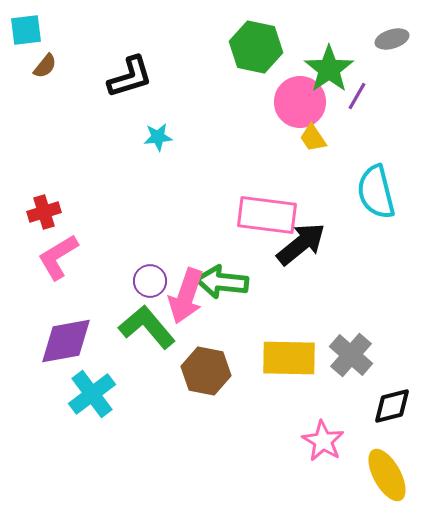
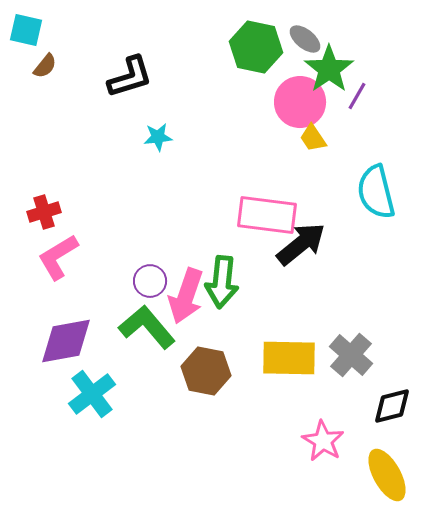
cyan square: rotated 20 degrees clockwise
gray ellipse: moved 87 px left; rotated 56 degrees clockwise
green arrow: rotated 90 degrees counterclockwise
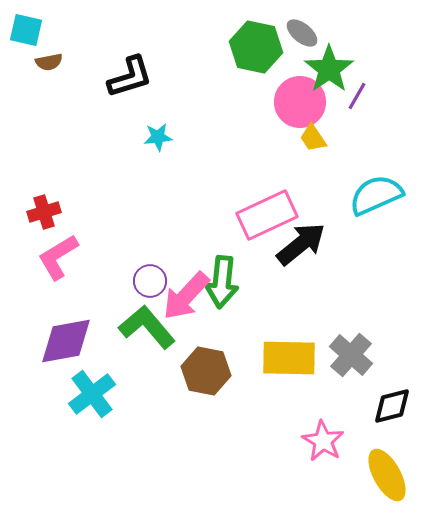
gray ellipse: moved 3 px left, 6 px up
brown semicircle: moved 4 px right, 4 px up; rotated 40 degrees clockwise
cyan semicircle: moved 3 px down; rotated 80 degrees clockwise
pink rectangle: rotated 32 degrees counterclockwise
pink arrow: rotated 24 degrees clockwise
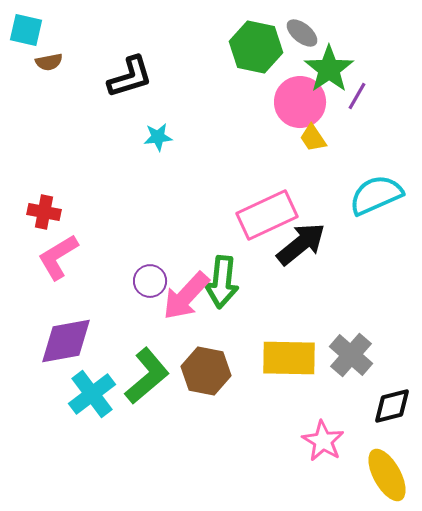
red cross: rotated 28 degrees clockwise
green L-shape: moved 49 px down; rotated 90 degrees clockwise
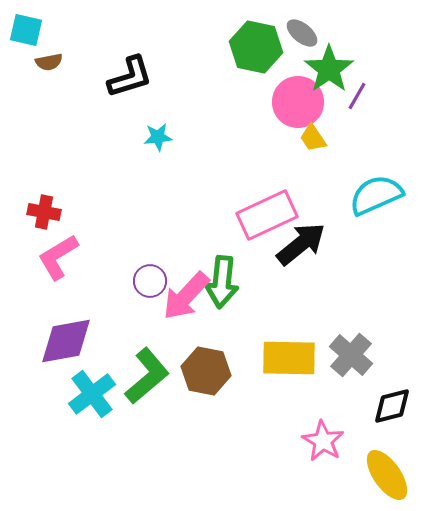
pink circle: moved 2 px left
yellow ellipse: rotated 6 degrees counterclockwise
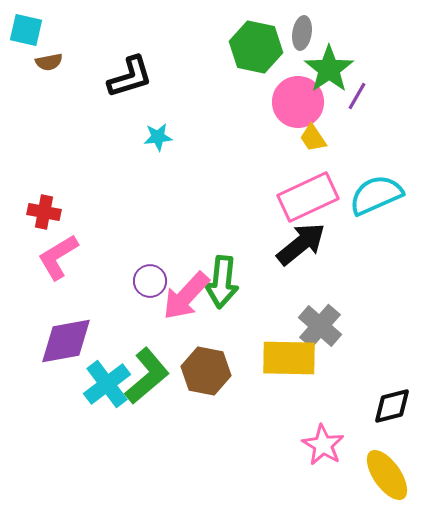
gray ellipse: rotated 60 degrees clockwise
pink rectangle: moved 41 px right, 18 px up
gray cross: moved 31 px left, 29 px up
cyan cross: moved 15 px right, 10 px up
pink star: moved 4 px down
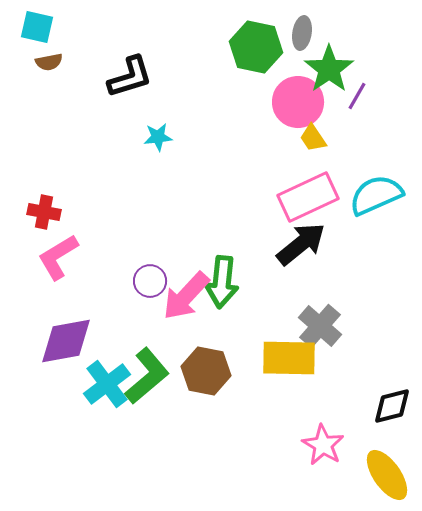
cyan square: moved 11 px right, 3 px up
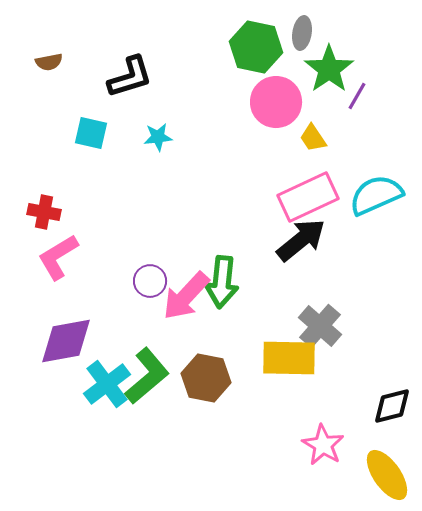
cyan square: moved 54 px right, 106 px down
pink circle: moved 22 px left
black arrow: moved 4 px up
brown hexagon: moved 7 px down
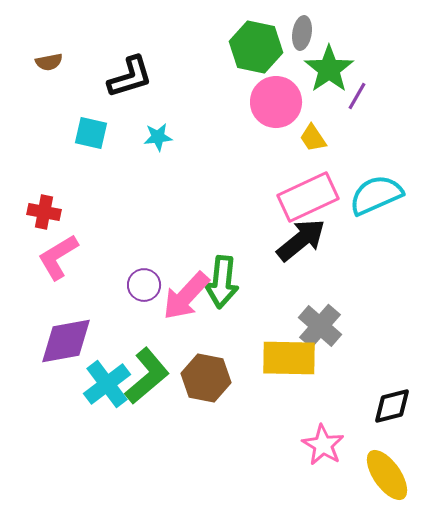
purple circle: moved 6 px left, 4 px down
